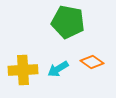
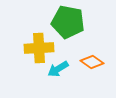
yellow cross: moved 16 px right, 22 px up
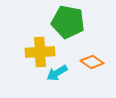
yellow cross: moved 1 px right, 4 px down
cyan arrow: moved 1 px left, 4 px down
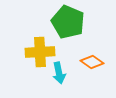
green pentagon: rotated 12 degrees clockwise
cyan arrow: moved 2 px right; rotated 70 degrees counterclockwise
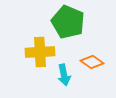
cyan arrow: moved 5 px right, 2 px down
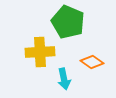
cyan arrow: moved 4 px down
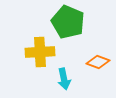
orange diamond: moved 6 px right; rotated 15 degrees counterclockwise
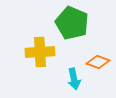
green pentagon: moved 4 px right, 1 px down
cyan arrow: moved 10 px right
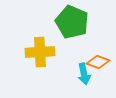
green pentagon: moved 1 px up
cyan arrow: moved 10 px right, 5 px up
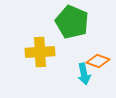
orange diamond: moved 1 px up
